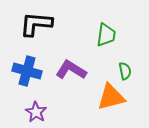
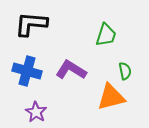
black L-shape: moved 5 px left
green trapezoid: rotated 10 degrees clockwise
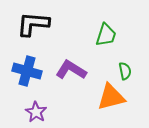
black L-shape: moved 2 px right
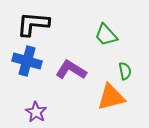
green trapezoid: rotated 120 degrees clockwise
blue cross: moved 10 px up
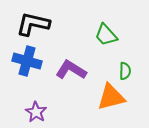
black L-shape: rotated 8 degrees clockwise
green semicircle: rotated 12 degrees clockwise
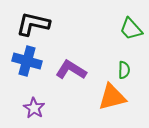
green trapezoid: moved 25 px right, 6 px up
green semicircle: moved 1 px left, 1 px up
orange triangle: moved 1 px right
purple star: moved 2 px left, 4 px up
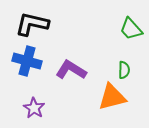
black L-shape: moved 1 px left
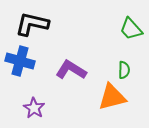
blue cross: moved 7 px left
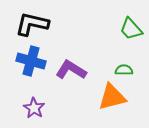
blue cross: moved 11 px right
green semicircle: rotated 90 degrees counterclockwise
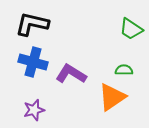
green trapezoid: rotated 15 degrees counterclockwise
blue cross: moved 2 px right, 1 px down
purple L-shape: moved 4 px down
orange triangle: rotated 20 degrees counterclockwise
purple star: moved 2 px down; rotated 25 degrees clockwise
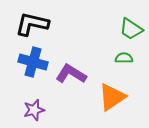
green semicircle: moved 12 px up
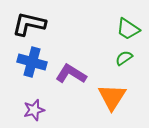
black L-shape: moved 3 px left
green trapezoid: moved 3 px left
green semicircle: rotated 36 degrees counterclockwise
blue cross: moved 1 px left
orange triangle: rotated 24 degrees counterclockwise
